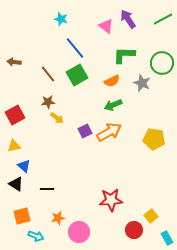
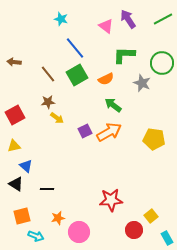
orange semicircle: moved 6 px left, 2 px up
green arrow: rotated 60 degrees clockwise
blue triangle: moved 2 px right
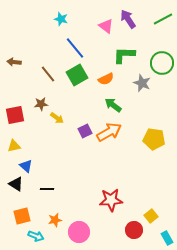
brown star: moved 7 px left, 2 px down
red square: rotated 18 degrees clockwise
orange star: moved 3 px left, 2 px down
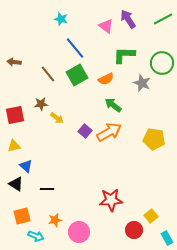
purple square: rotated 24 degrees counterclockwise
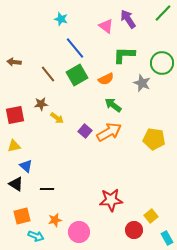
green line: moved 6 px up; rotated 18 degrees counterclockwise
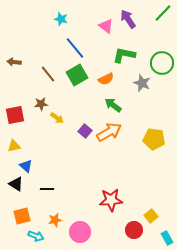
green L-shape: rotated 10 degrees clockwise
pink circle: moved 1 px right
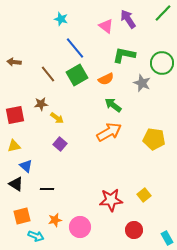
purple square: moved 25 px left, 13 px down
yellow square: moved 7 px left, 21 px up
pink circle: moved 5 px up
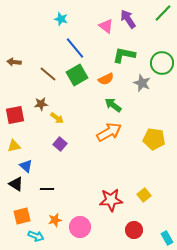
brown line: rotated 12 degrees counterclockwise
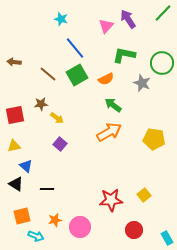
pink triangle: rotated 35 degrees clockwise
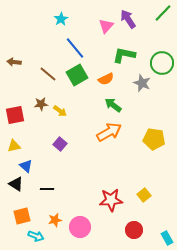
cyan star: rotated 24 degrees clockwise
yellow arrow: moved 3 px right, 7 px up
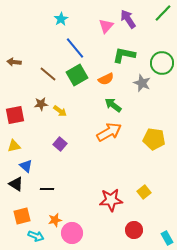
yellow square: moved 3 px up
pink circle: moved 8 px left, 6 px down
